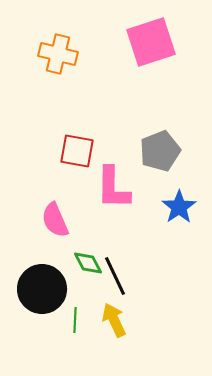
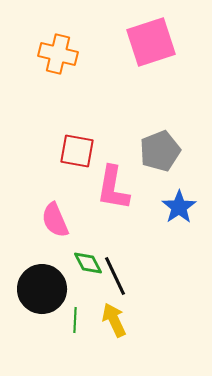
pink L-shape: rotated 9 degrees clockwise
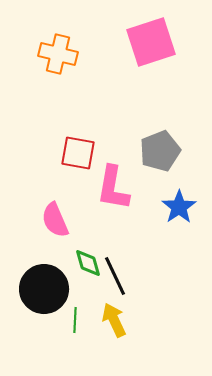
red square: moved 1 px right, 2 px down
green diamond: rotated 12 degrees clockwise
black circle: moved 2 px right
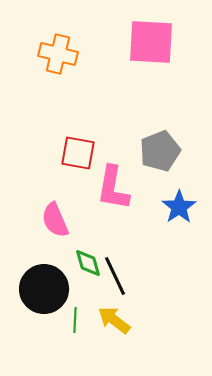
pink square: rotated 21 degrees clockwise
yellow arrow: rotated 28 degrees counterclockwise
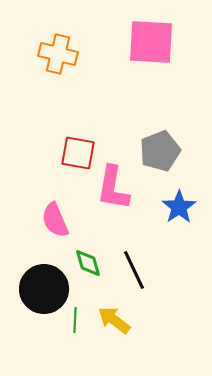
black line: moved 19 px right, 6 px up
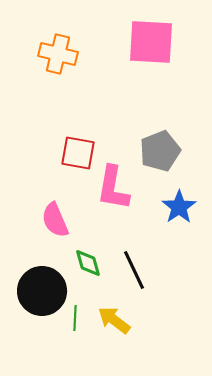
black circle: moved 2 px left, 2 px down
green line: moved 2 px up
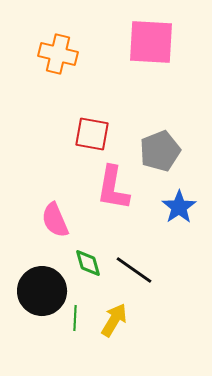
red square: moved 14 px right, 19 px up
black line: rotated 30 degrees counterclockwise
yellow arrow: rotated 84 degrees clockwise
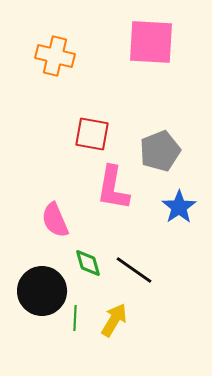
orange cross: moved 3 px left, 2 px down
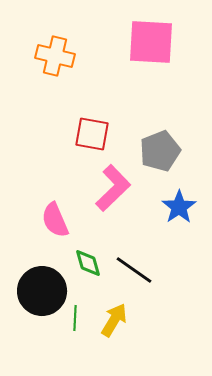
pink L-shape: rotated 144 degrees counterclockwise
